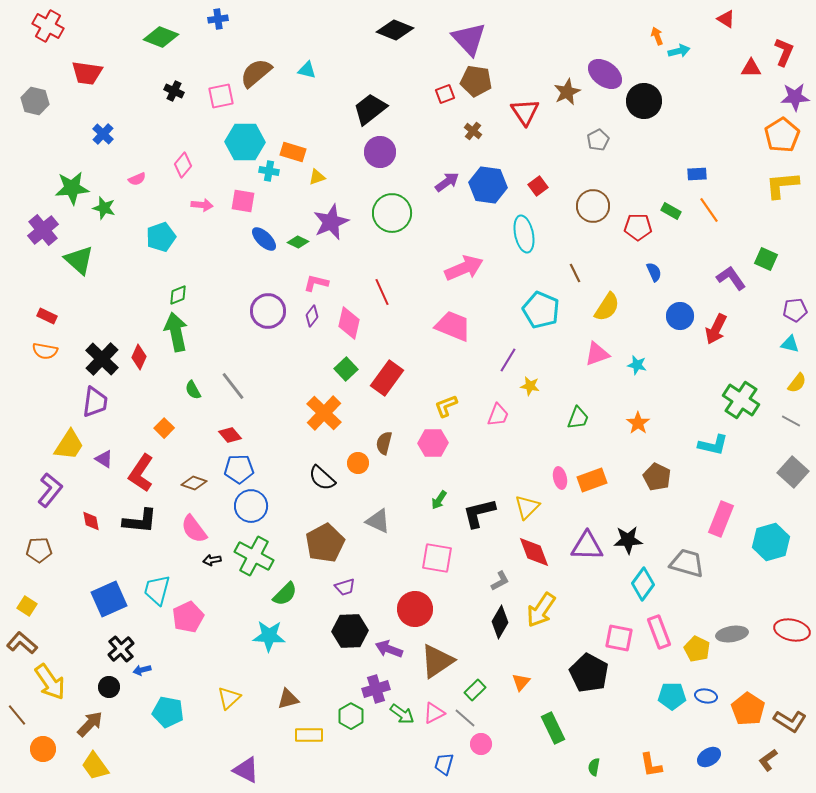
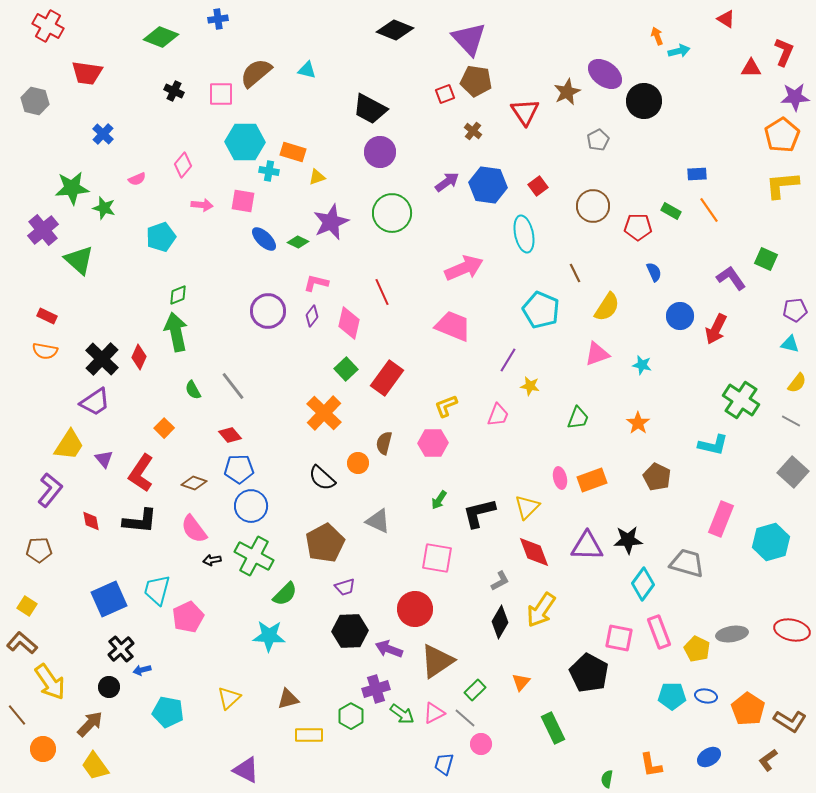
pink square at (221, 96): moved 2 px up; rotated 12 degrees clockwise
black trapezoid at (370, 109): rotated 114 degrees counterclockwise
cyan star at (637, 365): moved 5 px right
purple trapezoid at (95, 402): rotated 48 degrees clockwise
purple triangle at (104, 459): rotated 18 degrees clockwise
green semicircle at (594, 767): moved 13 px right, 12 px down
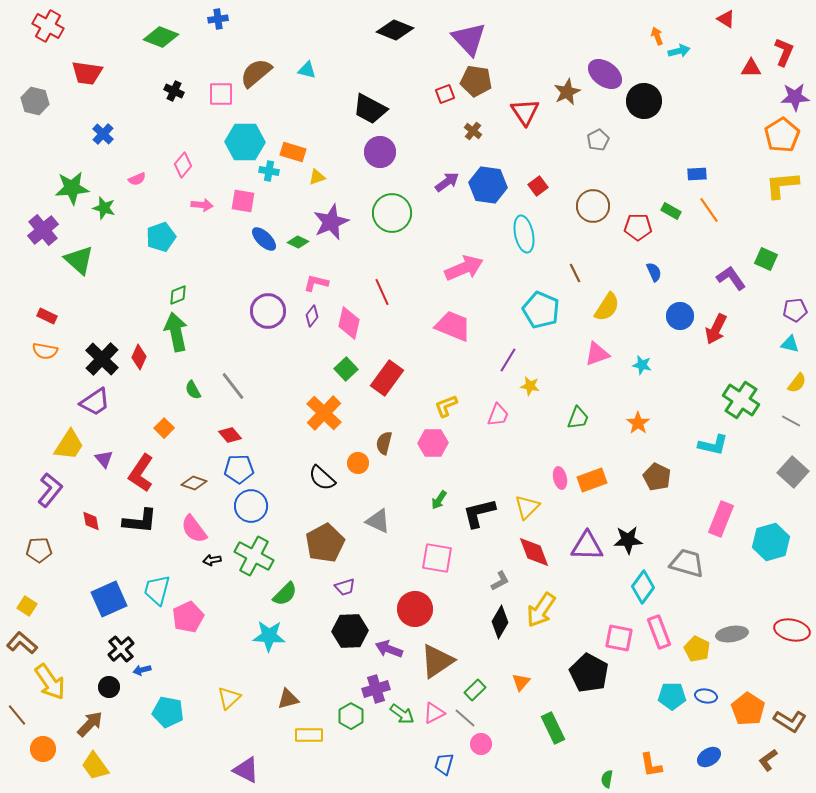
cyan diamond at (643, 584): moved 3 px down
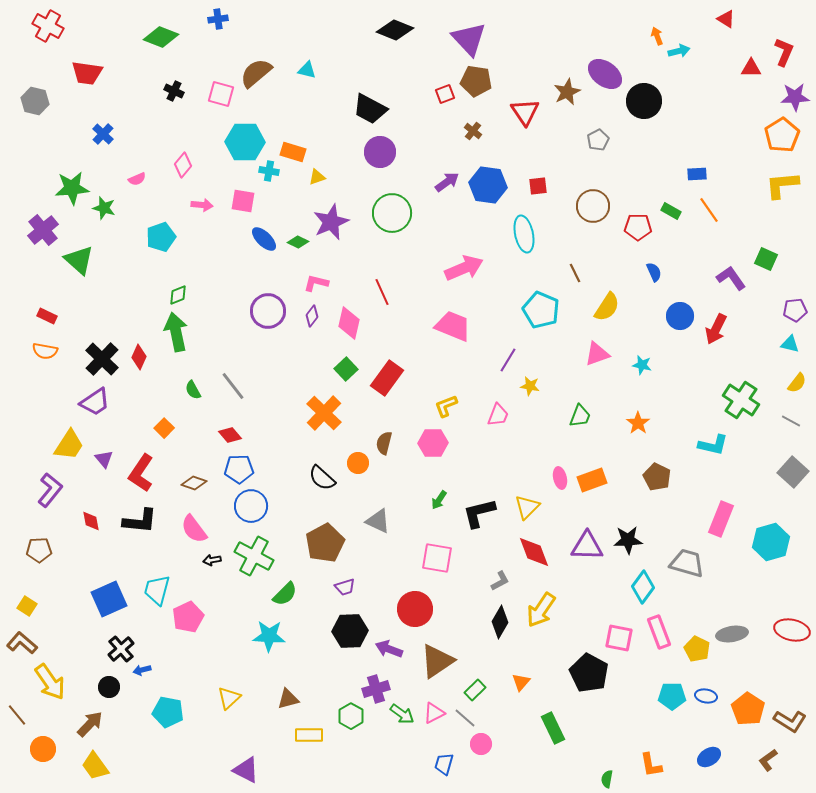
pink square at (221, 94): rotated 16 degrees clockwise
red square at (538, 186): rotated 30 degrees clockwise
green trapezoid at (578, 418): moved 2 px right, 2 px up
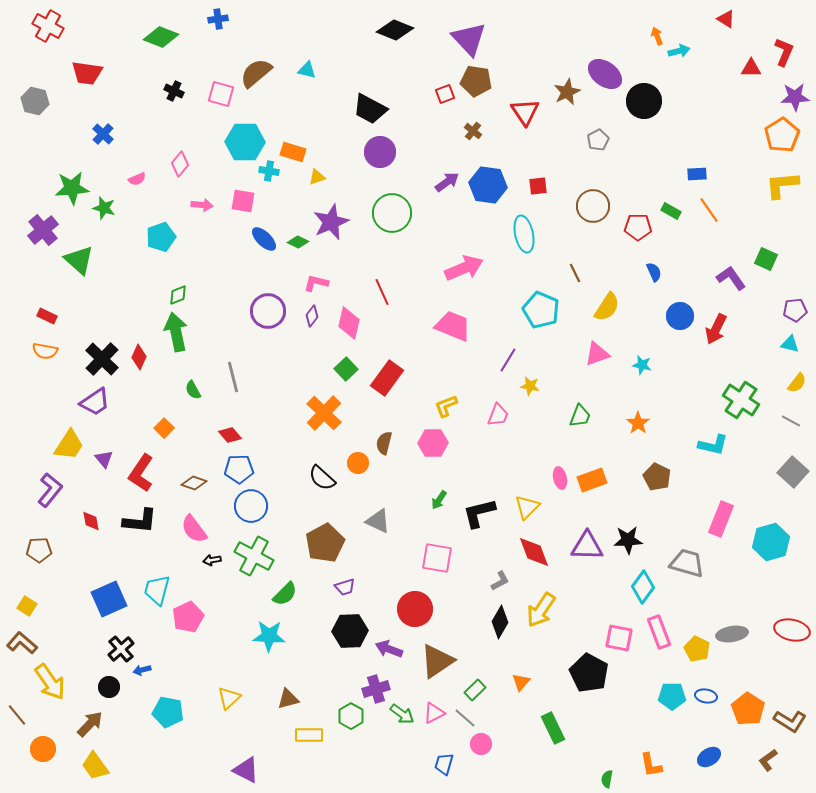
pink diamond at (183, 165): moved 3 px left, 1 px up
gray line at (233, 386): moved 9 px up; rotated 24 degrees clockwise
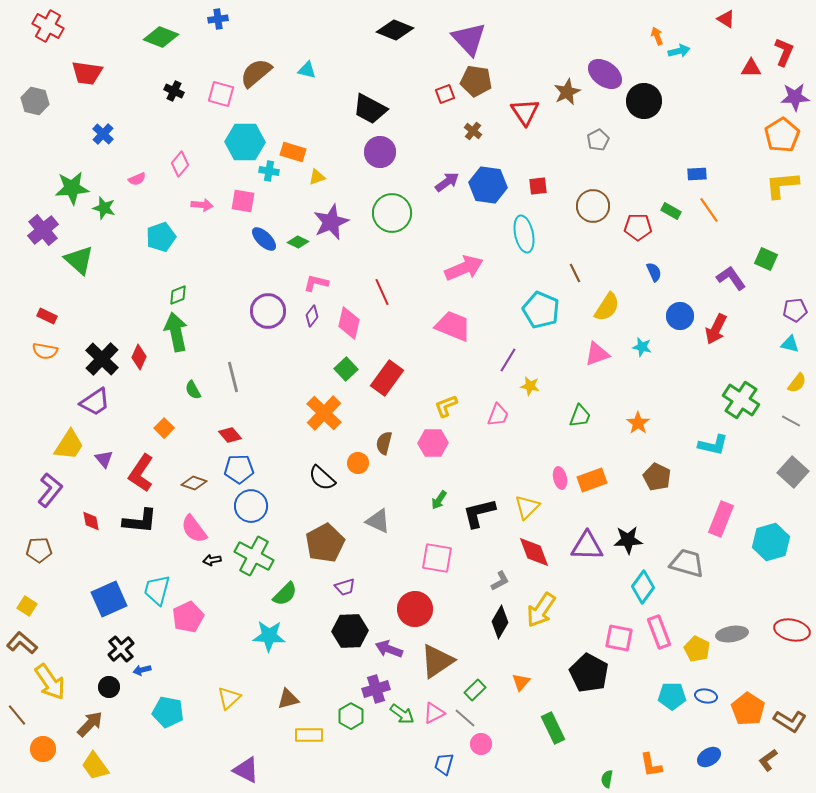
cyan star at (642, 365): moved 18 px up
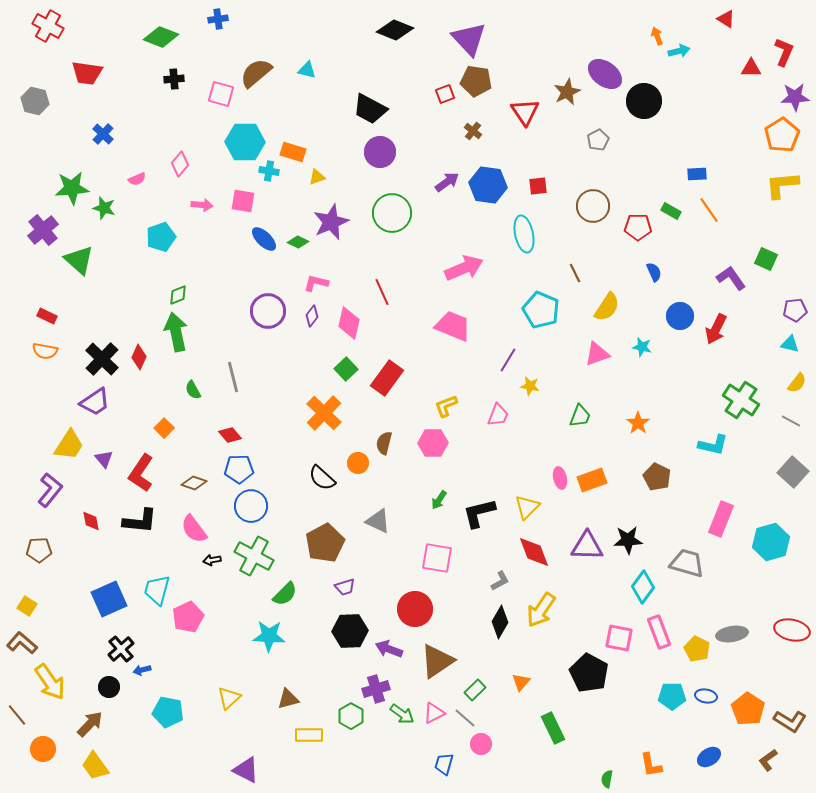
black cross at (174, 91): moved 12 px up; rotated 30 degrees counterclockwise
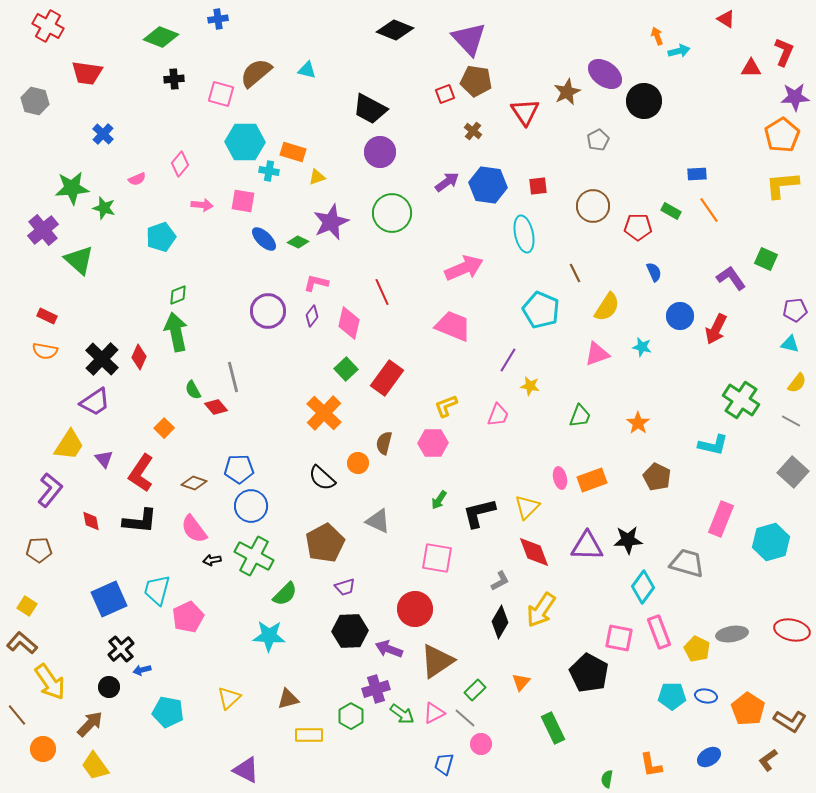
red diamond at (230, 435): moved 14 px left, 28 px up
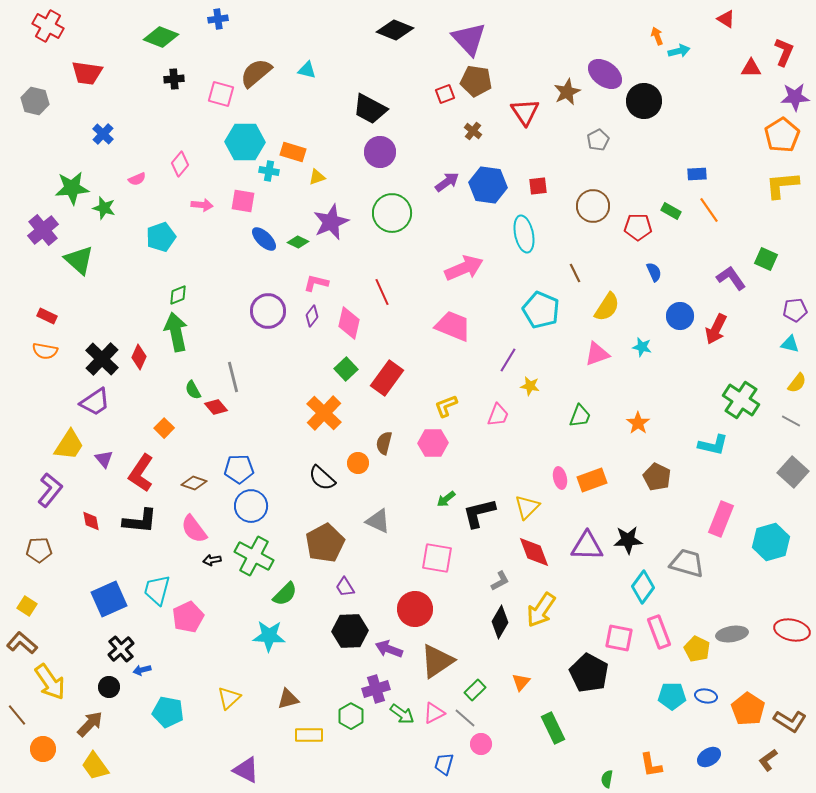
green arrow at (439, 500): moved 7 px right, 1 px up; rotated 18 degrees clockwise
purple trapezoid at (345, 587): rotated 75 degrees clockwise
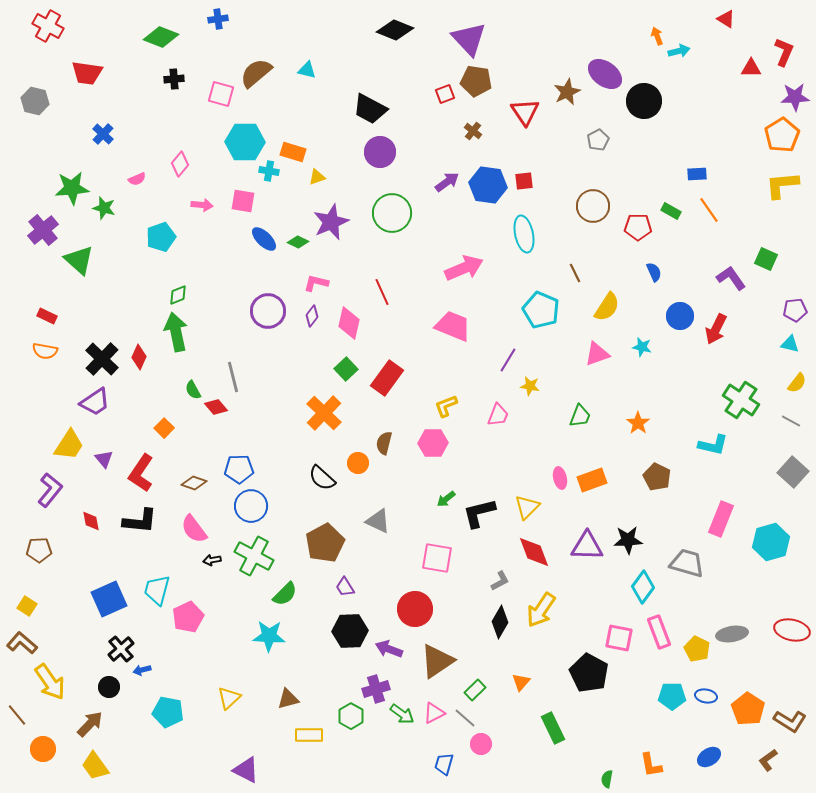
red square at (538, 186): moved 14 px left, 5 px up
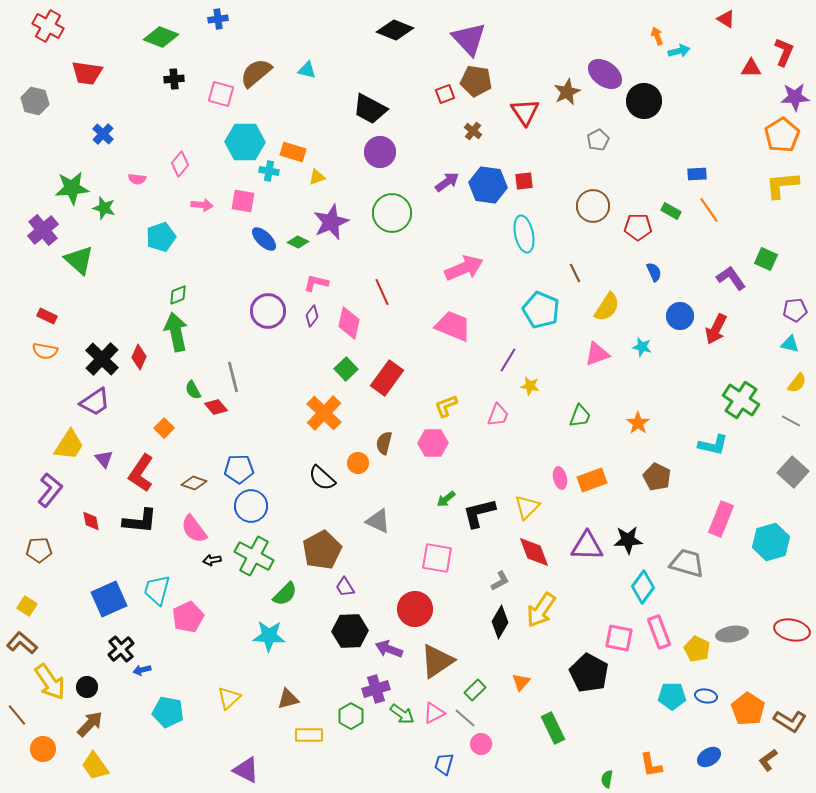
pink semicircle at (137, 179): rotated 30 degrees clockwise
brown pentagon at (325, 543): moved 3 px left, 7 px down
black circle at (109, 687): moved 22 px left
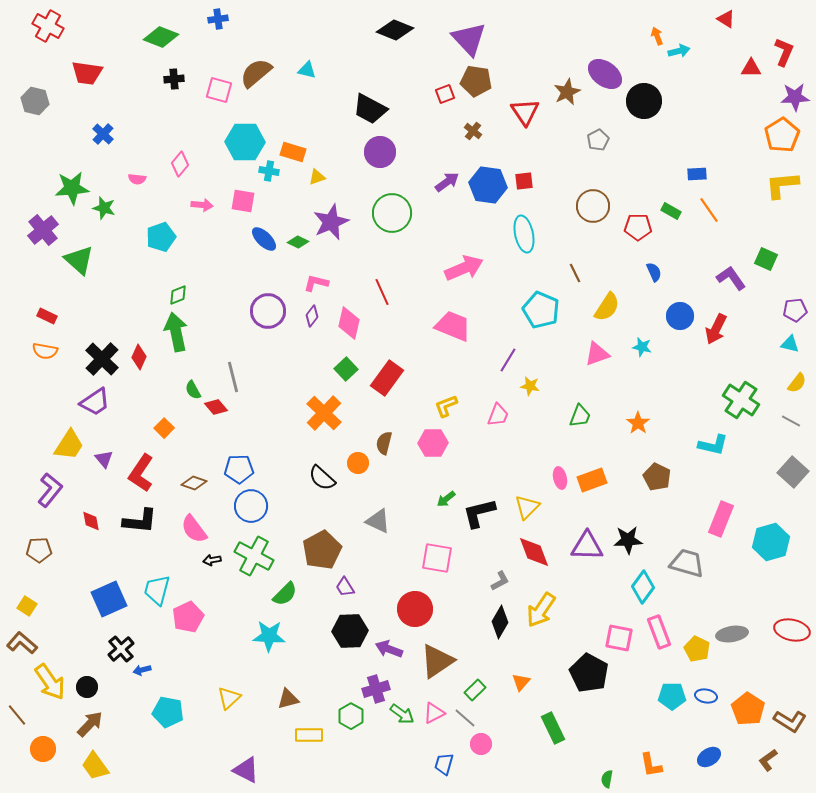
pink square at (221, 94): moved 2 px left, 4 px up
